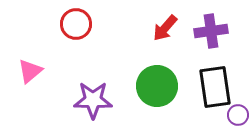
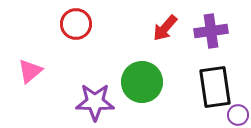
green circle: moved 15 px left, 4 px up
purple star: moved 2 px right, 2 px down
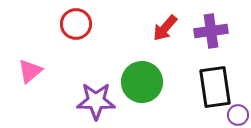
purple star: moved 1 px right, 1 px up
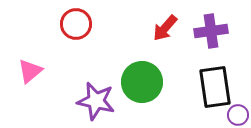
purple star: rotated 12 degrees clockwise
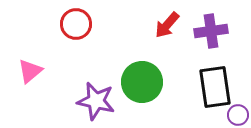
red arrow: moved 2 px right, 3 px up
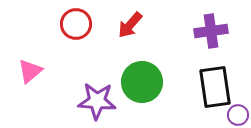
red arrow: moved 37 px left
purple star: moved 1 px right; rotated 9 degrees counterclockwise
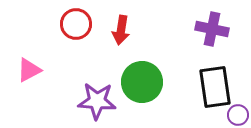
red arrow: moved 9 px left, 5 px down; rotated 32 degrees counterclockwise
purple cross: moved 1 px right, 2 px up; rotated 20 degrees clockwise
pink triangle: moved 1 px left, 1 px up; rotated 12 degrees clockwise
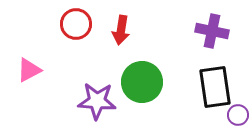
purple cross: moved 2 px down
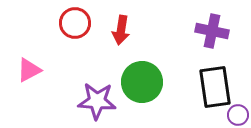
red circle: moved 1 px left, 1 px up
